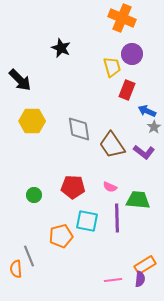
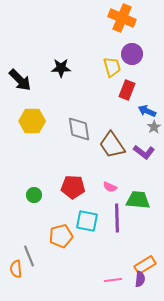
black star: moved 20 px down; rotated 24 degrees counterclockwise
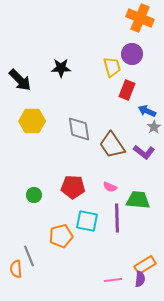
orange cross: moved 18 px right
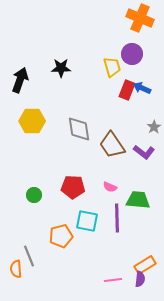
black arrow: rotated 115 degrees counterclockwise
blue arrow: moved 5 px left, 23 px up
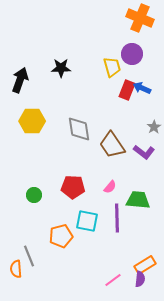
pink semicircle: rotated 72 degrees counterclockwise
pink line: rotated 30 degrees counterclockwise
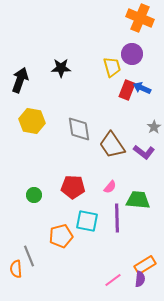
yellow hexagon: rotated 10 degrees clockwise
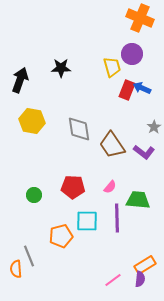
cyan square: rotated 10 degrees counterclockwise
